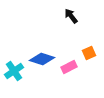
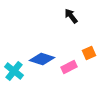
cyan cross: rotated 18 degrees counterclockwise
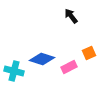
cyan cross: rotated 24 degrees counterclockwise
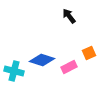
black arrow: moved 2 px left
blue diamond: moved 1 px down
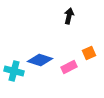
black arrow: rotated 49 degrees clockwise
blue diamond: moved 2 px left
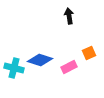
black arrow: rotated 21 degrees counterclockwise
cyan cross: moved 3 px up
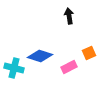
blue diamond: moved 4 px up
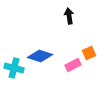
pink rectangle: moved 4 px right, 2 px up
